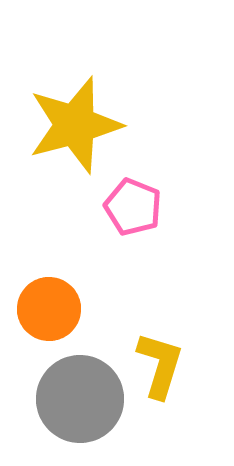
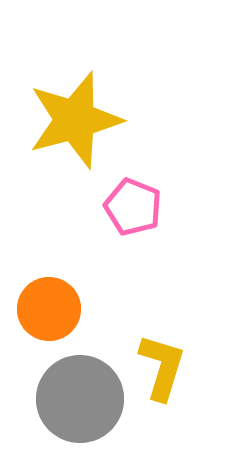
yellow star: moved 5 px up
yellow L-shape: moved 2 px right, 2 px down
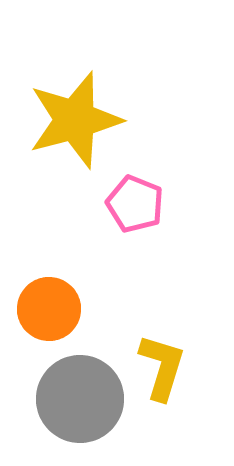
pink pentagon: moved 2 px right, 3 px up
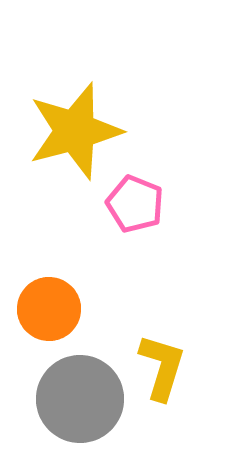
yellow star: moved 11 px down
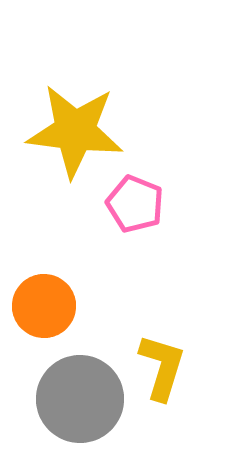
yellow star: rotated 22 degrees clockwise
orange circle: moved 5 px left, 3 px up
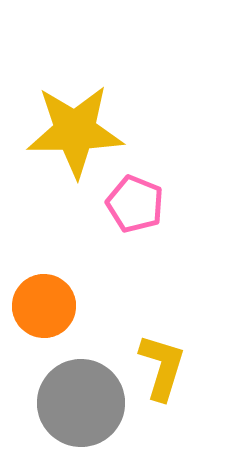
yellow star: rotated 8 degrees counterclockwise
gray circle: moved 1 px right, 4 px down
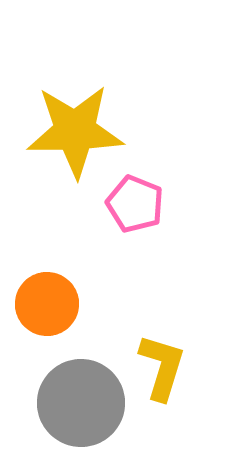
orange circle: moved 3 px right, 2 px up
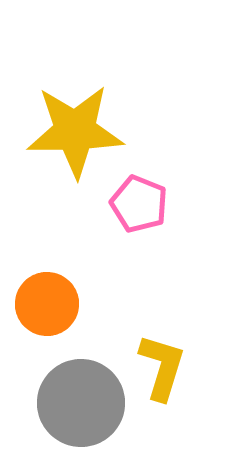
pink pentagon: moved 4 px right
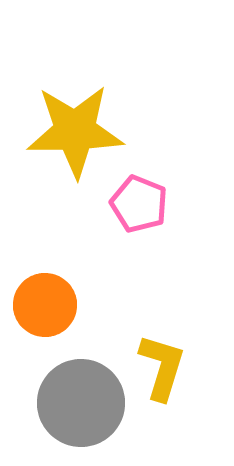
orange circle: moved 2 px left, 1 px down
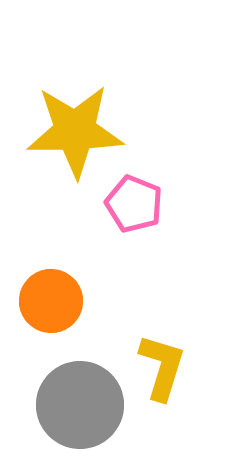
pink pentagon: moved 5 px left
orange circle: moved 6 px right, 4 px up
gray circle: moved 1 px left, 2 px down
